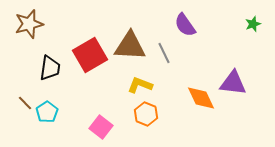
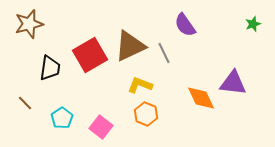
brown triangle: rotated 28 degrees counterclockwise
cyan pentagon: moved 15 px right, 6 px down
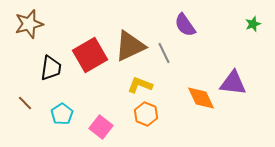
black trapezoid: moved 1 px right
cyan pentagon: moved 4 px up
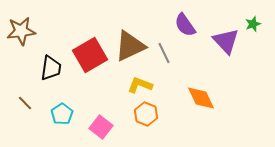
brown star: moved 8 px left, 7 px down; rotated 8 degrees clockwise
purple triangle: moved 7 px left, 42 px up; rotated 40 degrees clockwise
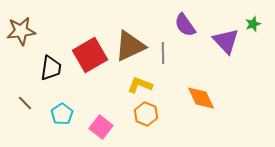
gray line: moved 1 px left; rotated 25 degrees clockwise
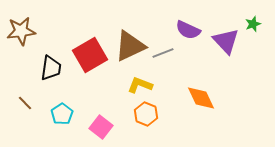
purple semicircle: moved 3 px right, 5 px down; rotated 30 degrees counterclockwise
gray line: rotated 70 degrees clockwise
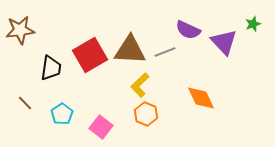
brown star: moved 1 px left, 1 px up
purple triangle: moved 2 px left, 1 px down
brown triangle: moved 4 px down; rotated 28 degrees clockwise
gray line: moved 2 px right, 1 px up
yellow L-shape: rotated 65 degrees counterclockwise
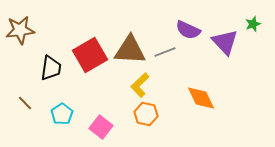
purple triangle: moved 1 px right
orange hexagon: rotated 10 degrees counterclockwise
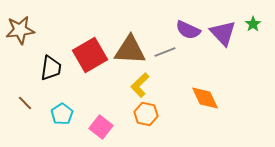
green star: rotated 14 degrees counterclockwise
purple triangle: moved 2 px left, 9 px up
orange diamond: moved 4 px right
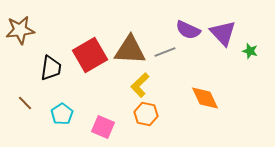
green star: moved 3 px left, 27 px down; rotated 21 degrees counterclockwise
pink square: moved 2 px right; rotated 15 degrees counterclockwise
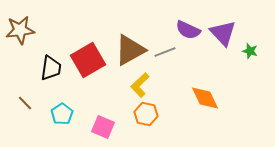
brown triangle: rotated 32 degrees counterclockwise
red square: moved 2 px left, 5 px down
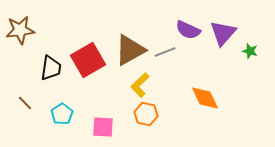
purple triangle: rotated 24 degrees clockwise
pink square: rotated 20 degrees counterclockwise
